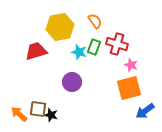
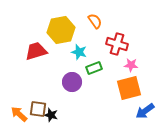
yellow hexagon: moved 1 px right, 3 px down
green rectangle: moved 21 px down; rotated 49 degrees clockwise
pink star: rotated 16 degrees counterclockwise
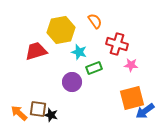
orange square: moved 3 px right, 10 px down
orange arrow: moved 1 px up
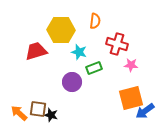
orange semicircle: rotated 42 degrees clockwise
yellow hexagon: rotated 12 degrees clockwise
orange square: moved 1 px left
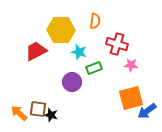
red trapezoid: rotated 10 degrees counterclockwise
blue arrow: moved 2 px right
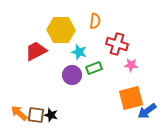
purple circle: moved 7 px up
brown square: moved 2 px left, 6 px down
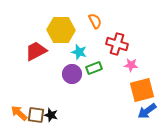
orange semicircle: rotated 35 degrees counterclockwise
purple circle: moved 1 px up
orange square: moved 11 px right, 8 px up
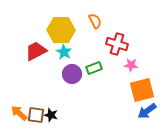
cyan star: moved 15 px left; rotated 14 degrees clockwise
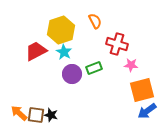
yellow hexagon: rotated 20 degrees counterclockwise
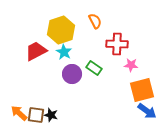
red cross: rotated 15 degrees counterclockwise
green rectangle: rotated 56 degrees clockwise
blue arrow: rotated 108 degrees counterclockwise
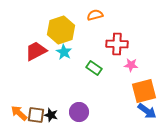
orange semicircle: moved 6 px up; rotated 77 degrees counterclockwise
purple circle: moved 7 px right, 38 px down
orange square: moved 2 px right, 1 px down
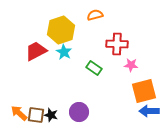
blue arrow: moved 2 px right; rotated 144 degrees clockwise
